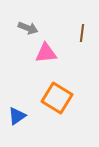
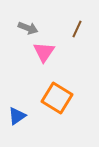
brown line: moved 5 px left, 4 px up; rotated 18 degrees clockwise
pink triangle: moved 2 px left, 1 px up; rotated 50 degrees counterclockwise
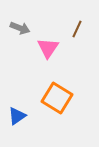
gray arrow: moved 8 px left
pink triangle: moved 4 px right, 4 px up
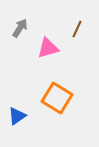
gray arrow: rotated 78 degrees counterclockwise
pink triangle: rotated 40 degrees clockwise
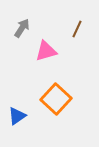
gray arrow: moved 2 px right
pink triangle: moved 2 px left, 3 px down
orange square: moved 1 px left, 1 px down; rotated 12 degrees clockwise
